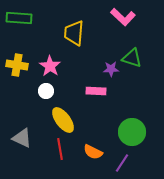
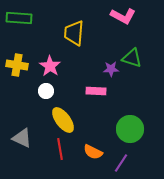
pink L-shape: moved 1 px up; rotated 15 degrees counterclockwise
green circle: moved 2 px left, 3 px up
purple line: moved 1 px left
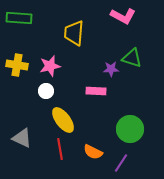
pink star: rotated 25 degrees clockwise
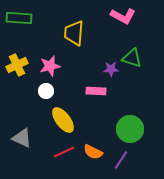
yellow cross: rotated 35 degrees counterclockwise
red line: moved 4 px right, 3 px down; rotated 75 degrees clockwise
purple line: moved 3 px up
